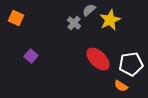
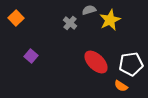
gray semicircle: rotated 24 degrees clockwise
orange square: rotated 21 degrees clockwise
gray cross: moved 4 px left
red ellipse: moved 2 px left, 3 px down
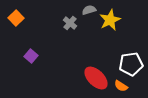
red ellipse: moved 16 px down
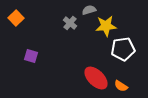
yellow star: moved 4 px left, 6 px down; rotated 20 degrees clockwise
purple square: rotated 24 degrees counterclockwise
white pentagon: moved 8 px left, 15 px up
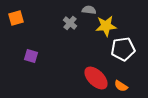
gray semicircle: rotated 24 degrees clockwise
orange square: rotated 28 degrees clockwise
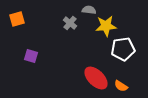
orange square: moved 1 px right, 1 px down
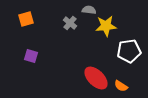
orange square: moved 9 px right
white pentagon: moved 6 px right, 2 px down
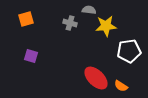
gray cross: rotated 24 degrees counterclockwise
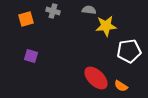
gray cross: moved 17 px left, 12 px up
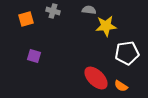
white pentagon: moved 2 px left, 2 px down
purple square: moved 3 px right
